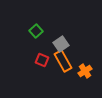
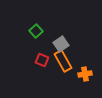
orange cross: moved 3 px down; rotated 24 degrees clockwise
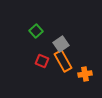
red square: moved 1 px down
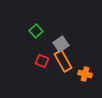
orange cross: rotated 24 degrees clockwise
